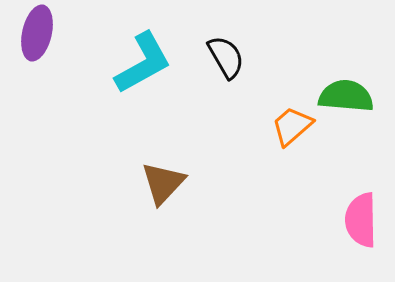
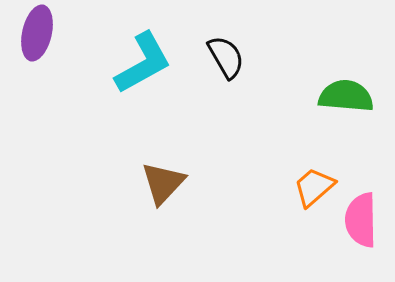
orange trapezoid: moved 22 px right, 61 px down
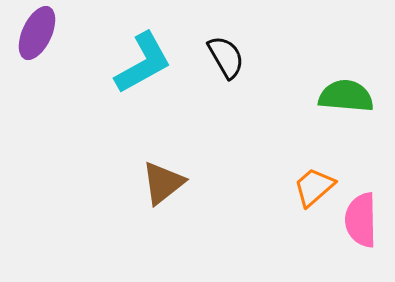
purple ellipse: rotated 12 degrees clockwise
brown triangle: rotated 9 degrees clockwise
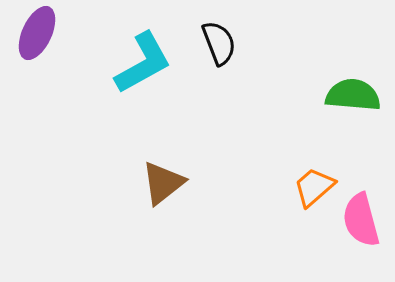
black semicircle: moved 7 px left, 14 px up; rotated 9 degrees clockwise
green semicircle: moved 7 px right, 1 px up
pink semicircle: rotated 14 degrees counterclockwise
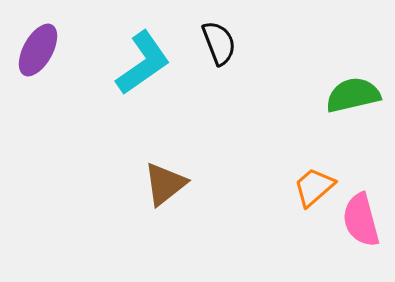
purple ellipse: moved 1 px right, 17 px down; rotated 4 degrees clockwise
cyan L-shape: rotated 6 degrees counterclockwise
green semicircle: rotated 18 degrees counterclockwise
brown triangle: moved 2 px right, 1 px down
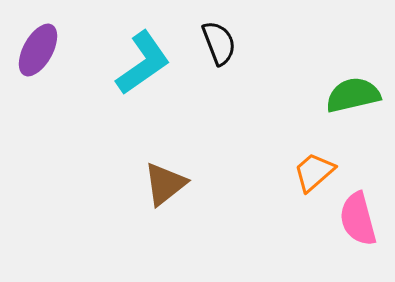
orange trapezoid: moved 15 px up
pink semicircle: moved 3 px left, 1 px up
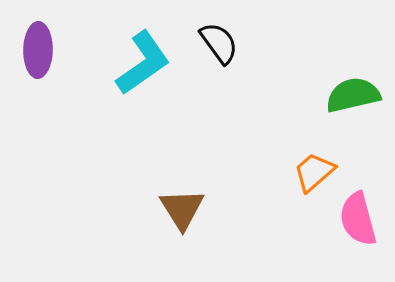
black semicircle: rotated 15 degrees counterclockwise
purple ellipse: rotated 28 degrees counterclockwise
brown triangle: moved 17 px right, 25 px down; rotated 24 degrees counterclockwise
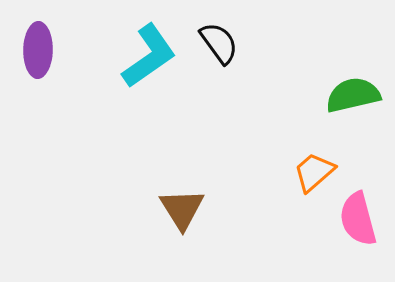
cyan L-shape: moved 6 px right, 7 px up
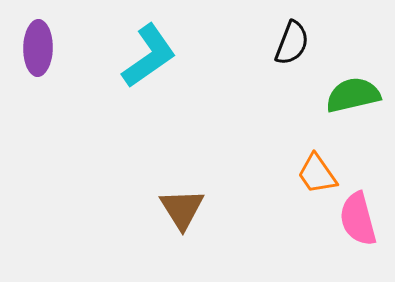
black semicircle: moved 73 px right; rotated 57 degrees clockwise
purple ellipse: moved 2 px up
orange trapezoid: moved 3 px right, 2 px down; rotated 84 degrees counterclockwise
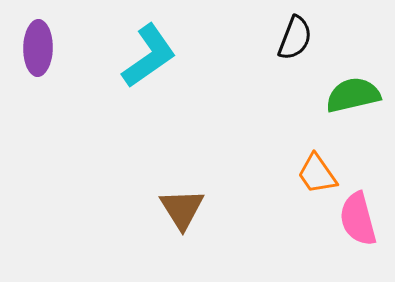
black semicircle: moved 3 px right, 5 px up
